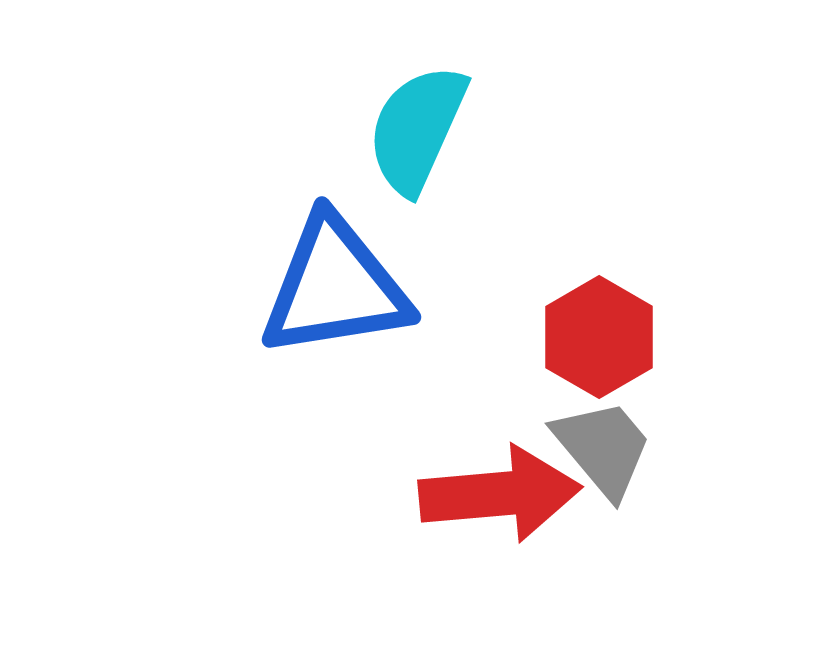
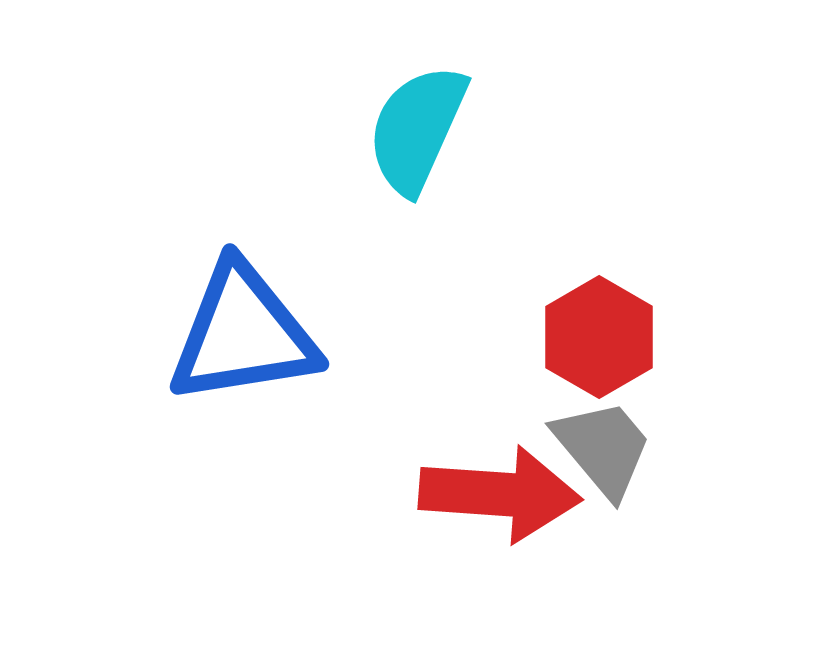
blue triangle: moved 92 px left, 47 px down
red arrow: rotated 9 degrees clockwise
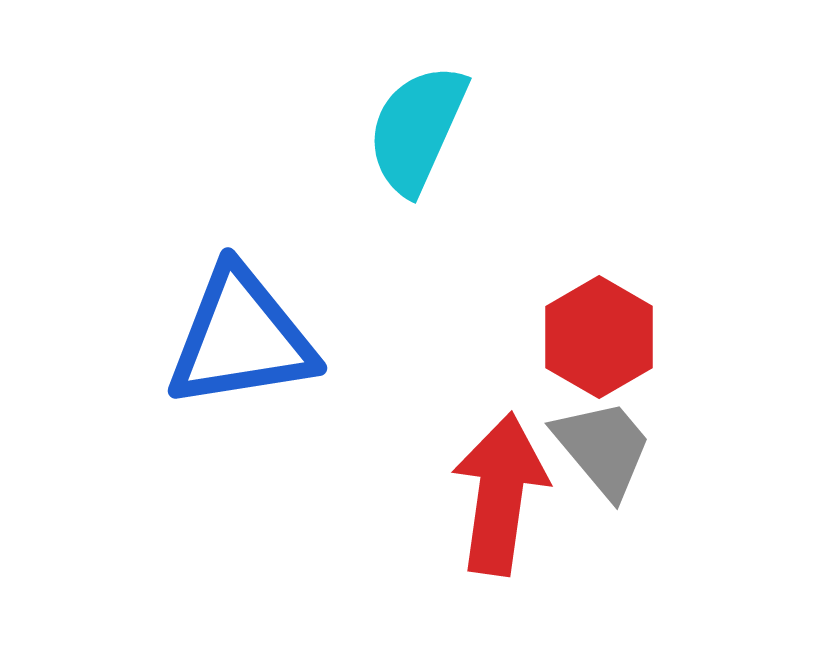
blue triangle: moved 2 px left, 4 px down
red arrow: rotated 86 degrees counterclockwise
